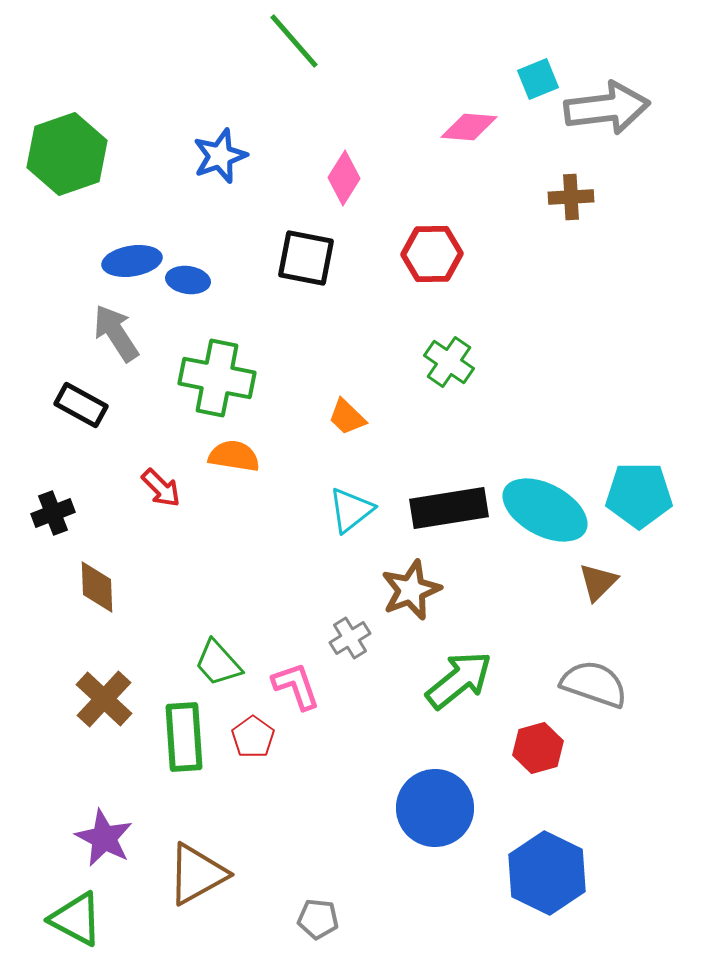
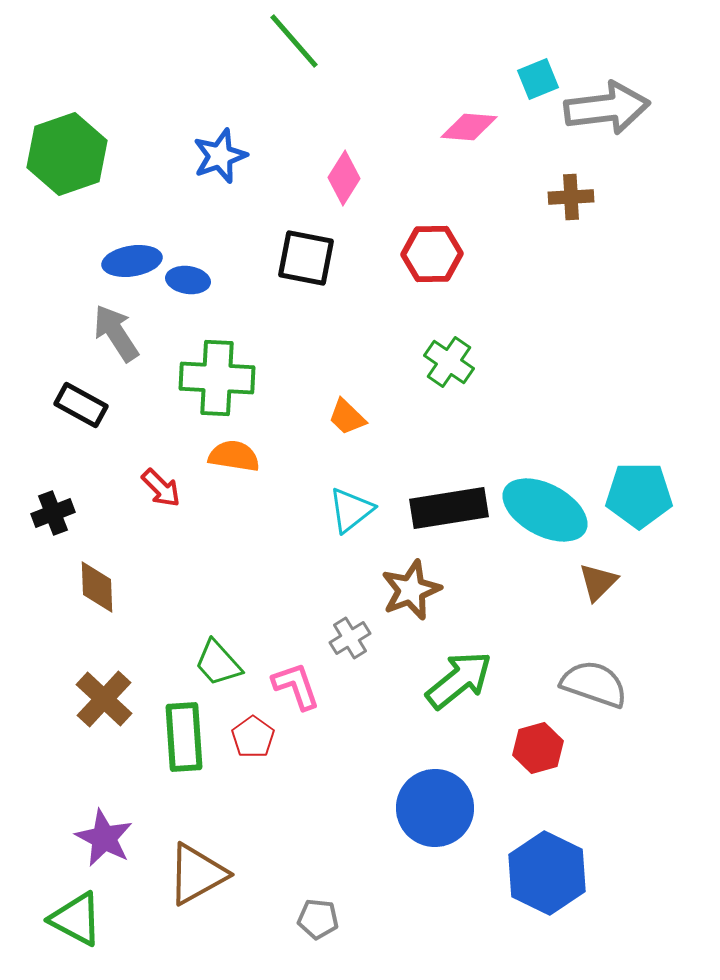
green cross at (217, 378): rotated 8 degrees counterclockwise
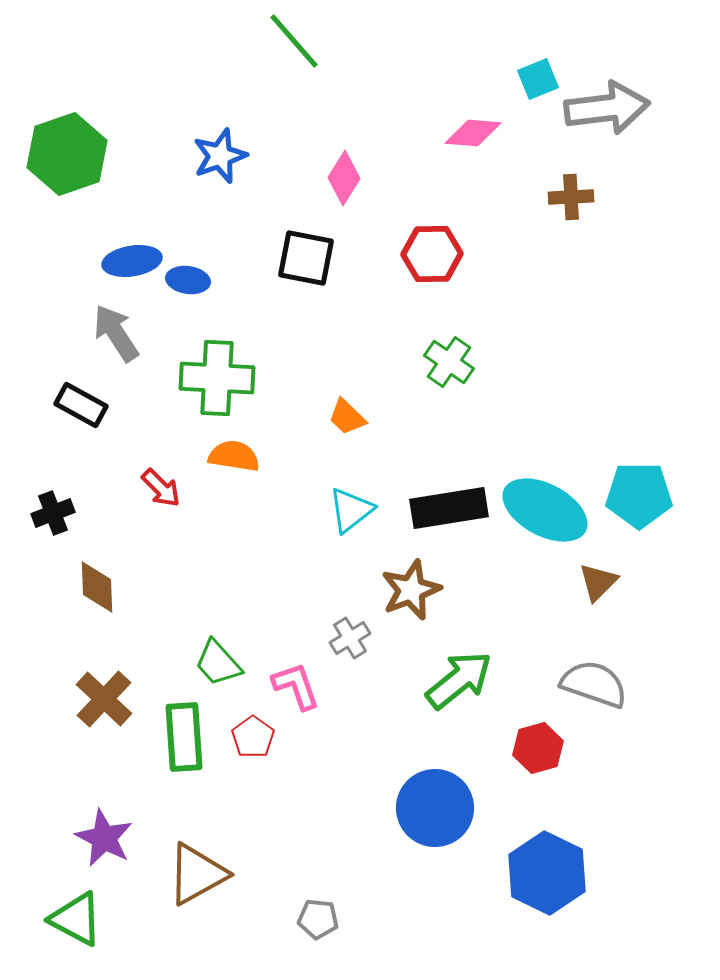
pink diamond at (469, 127): moved 4 px right, 6 px down
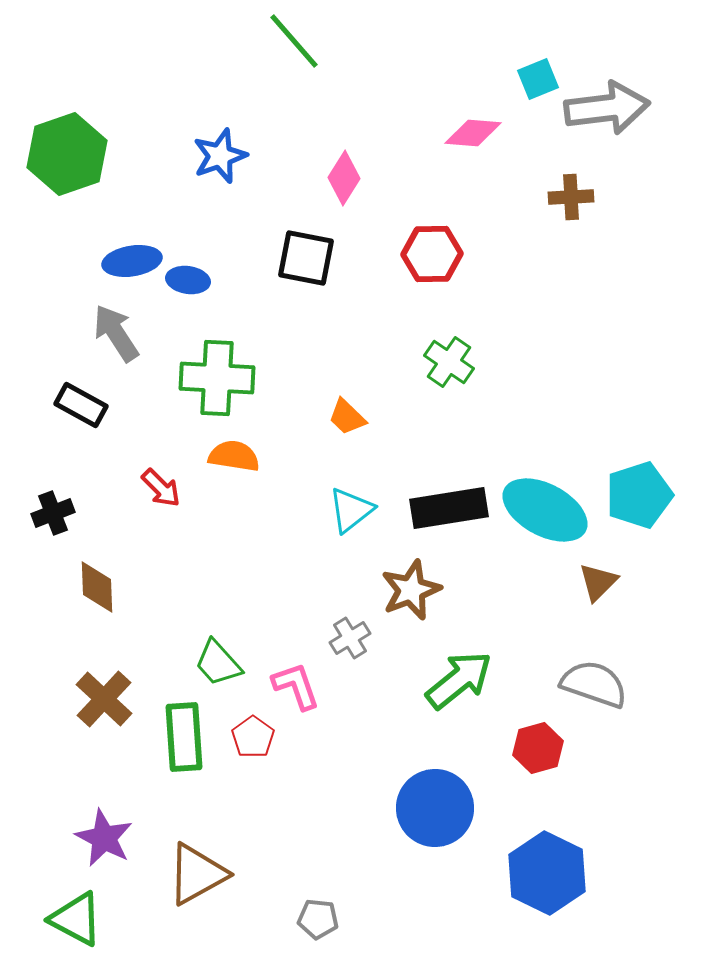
cyan pentagon at (639, 495): rotated 18 degrees counterclockwise
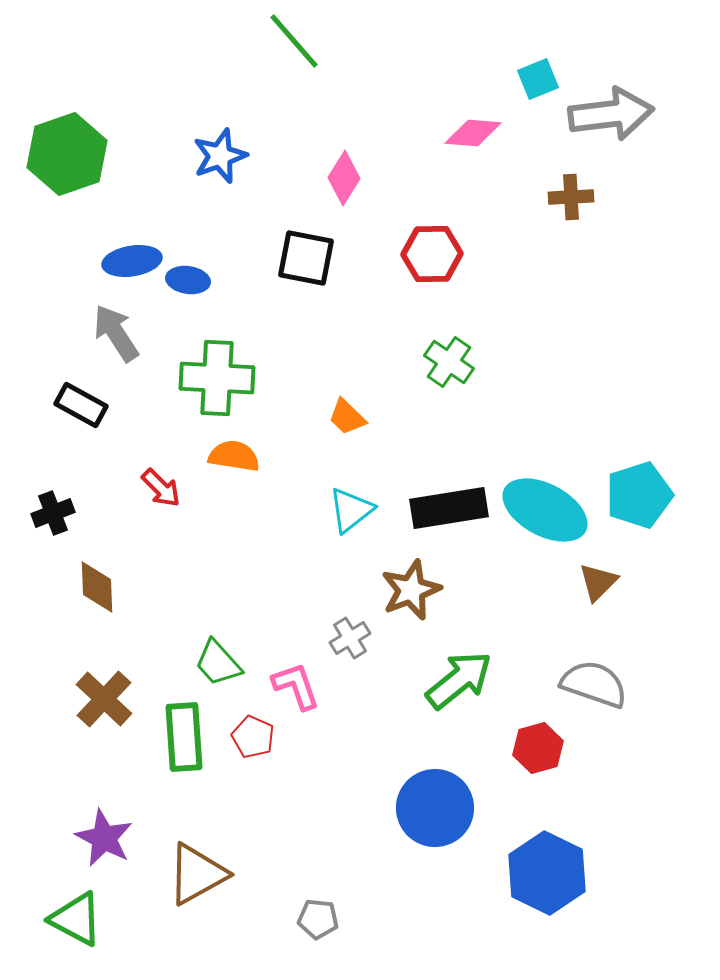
gray arrow at (607, 108): moved 4 px right, 6 px down
red pentagon at (253, 737): rotated 12 degrees counterclockwise
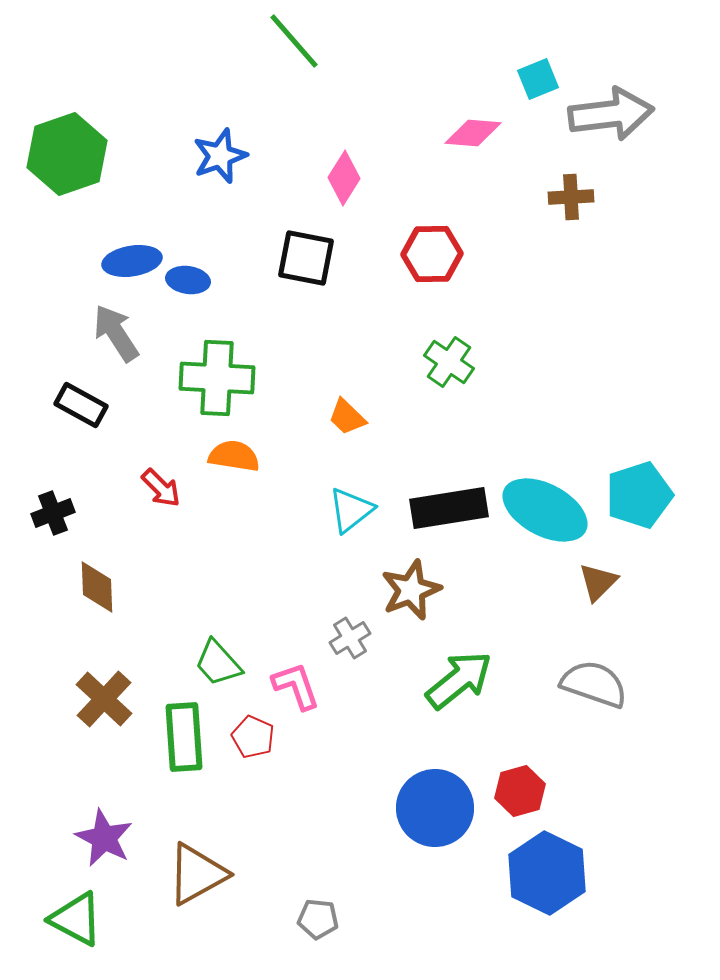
red hexagon at (538, 748): moved 18 px left, 43 px down
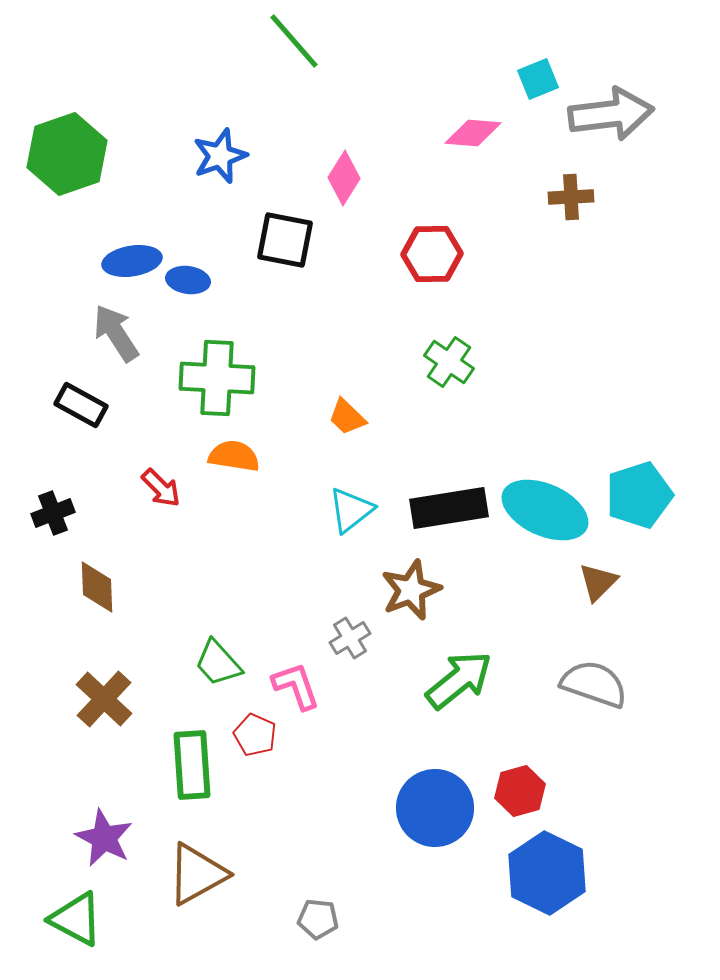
black square at (306, 258): moved 21 px left, 18 px up
cyan ellipse at (545, 510): rotated 4 degrees counterclockwise
green rectangle at (184, 737): moved 8 px right, 28 px down
red pentagon at (253, 737): moved 2 px right, 2 px up
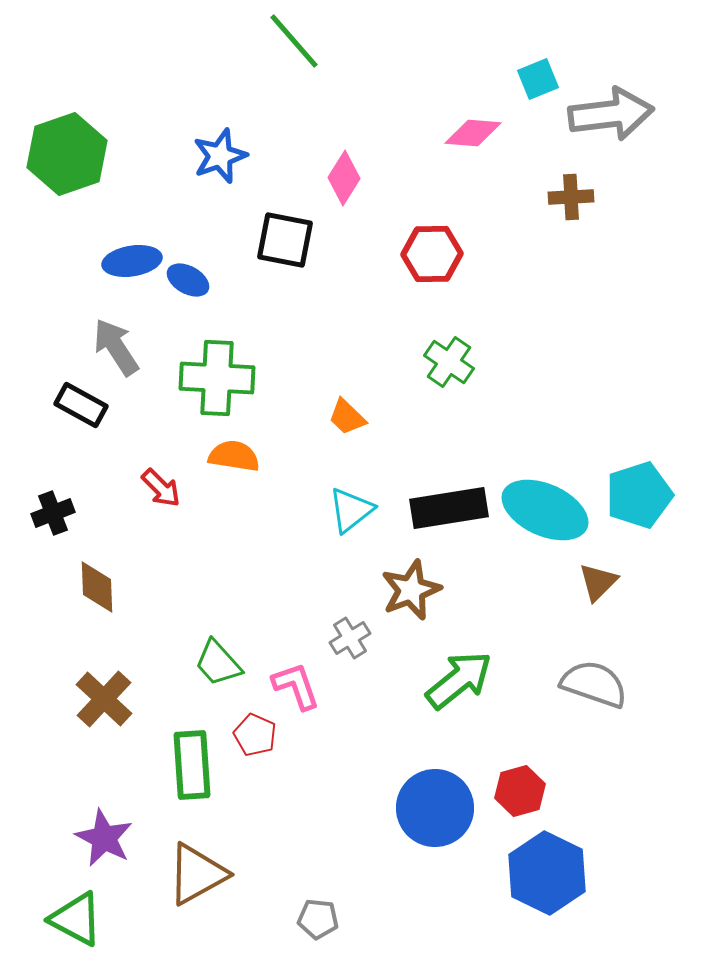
blue ellipse at (188, 280): rotated 21 degrees clockwise
gray arrow at (116, 333): moved 14 px down
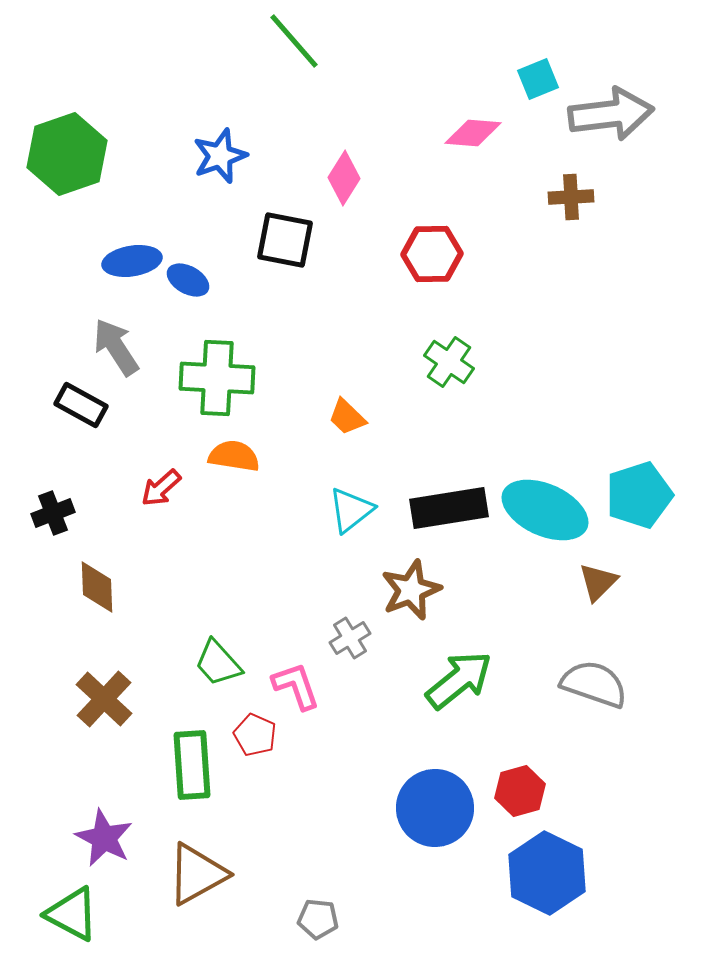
red arrow at (161, 488): rotated 93 degrees clockwise
green triangle at (76, 919): moved 4 px left, 5 px up
